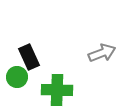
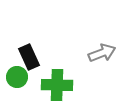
green cross: moved 5 px up
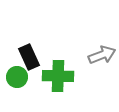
gray arrow: moved 2 px down
green cross: moved 1 px right, 9 px up
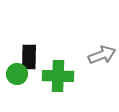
black rectangle: rotated 25 degrees clockwise
green circle: moved 3 px up
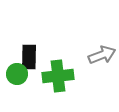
green cross: rotated 8 degrees counterclockwise
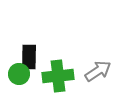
gray arrow: moved 4 px left, 16 px down; rotated 12 degrees counterclockwise
green circle: moved 2 px right
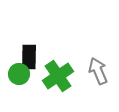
gray arrow: rotated 80 degrees counterclockwise
green cross: rotated 28 degrees counterclockwise
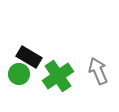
black rectangle: rotated 60 degrees counterclockwise
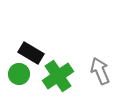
black rectangle: moved 2 px right, 4 px up
gray arrow: moved 2 px right
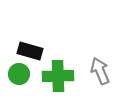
black rectangle: moved 1 px left, 2 px up; rotated 15 degrees counterclockwise
green cross: rotated 32 degrees clockwise
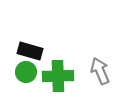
green circle: moved 7 px right, 2 px up
